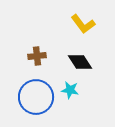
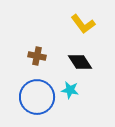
brown cross: rotated 18 degrees clockwise
blue circle: moved 1 px right
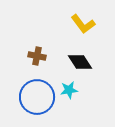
cyan star: moved 1 px left; rotated 18 degrees counterclockwise
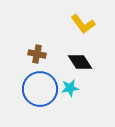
brown cross: moved 2 px up
cyan star: moved 1 px right, 2 px up
blue circle: moved 3 px right, 8 px up
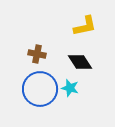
yellow L-shape: moved 2 px right, 2 px down; rotated 65 degrees counterclockwise
cyan star: rotated 24 degrees clockwise
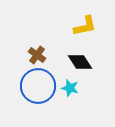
brown cross: moved 1 px down; rotated 24 degrees clockwise
blue circle: moved 2 px left, 3 px up
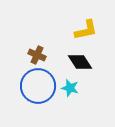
yellow L-shape: moved 1 px right, 4 px down
brown cross: rotated 12 degrees counterclockwise
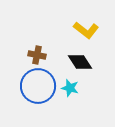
yellow L-shape: rotated 50 degrees clockwise
brown cross: rotated 12 degrees counterclockwise
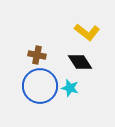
yellow L-shape: moved 1 px right, 2 px down
blue circle: moved 2 px right
